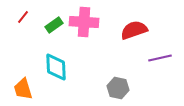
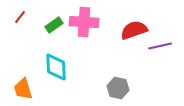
red line: moved 3 px left
purple line: moved 12 px up
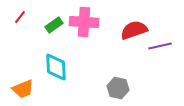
orange trapezoid: rotated 95 degrees counterclockwise
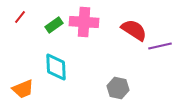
red semicircle: rotated 52 degrees clockwise
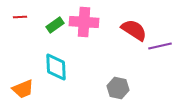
red line: rotated 48 degrees clockwise
green rectangle: moved 1 px right
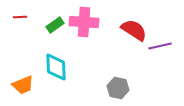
orange trapezoid: moved 4 px up
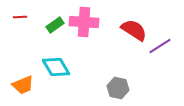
purple line: rotated 20 degrees counterclockwise
cyan diamond: rotated 28 degrees counterclockwise
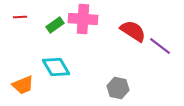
pink cross: moved 1 px left, 3 px up
red semicircle: moved 1 px left, 1 px down
purple line: rotated 70 degrees clockwise
